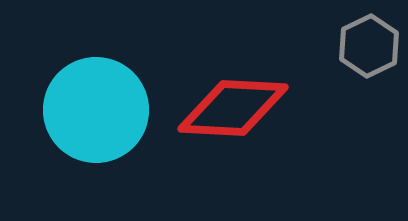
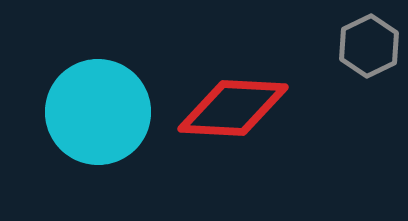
cyan circle: moved 2 px right, 2 px down
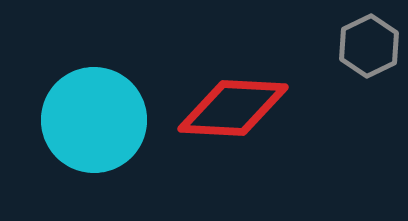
cyan circle: moved 4 px left, 8 px down
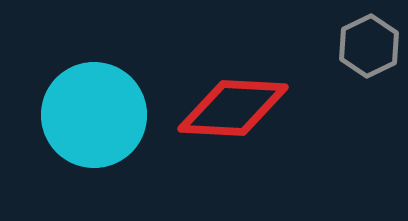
cyan circle: moved 5 px up
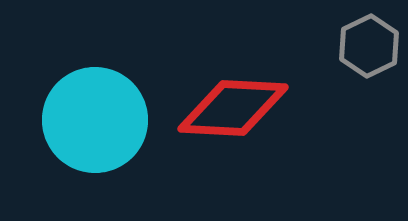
cyan circle: moved 1 px right, 5 px down
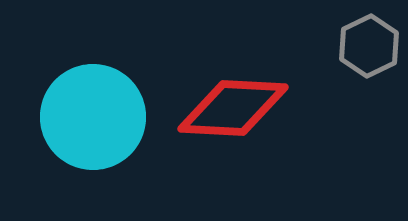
cyan circle: moved 2 px left, 3 px up
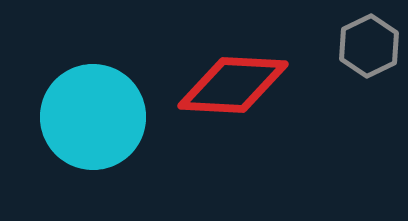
red diamond: moved 23 px up
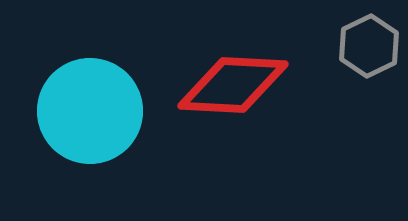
cyan circle: moved 3 px left, 6 px up
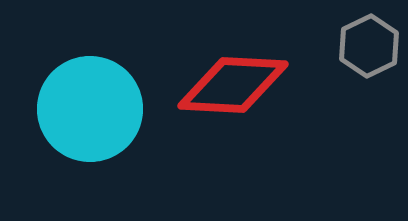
cyan circle: moved 2 px up
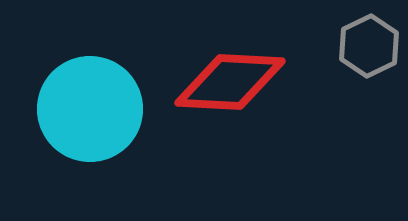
red diamond: moved 3 px left, 3 px up
